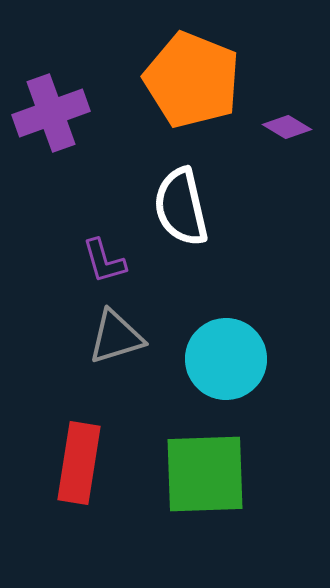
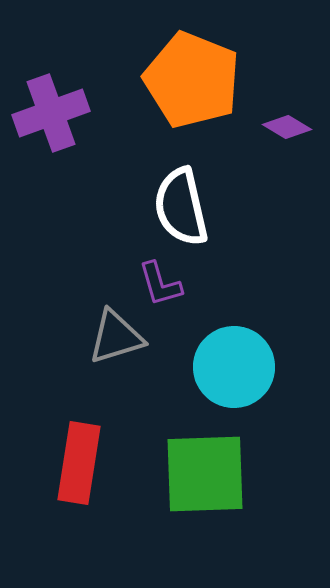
purple L-shape: moved 56 px right, 23 px down
cyan circle: moved 8 px right, 8 px down
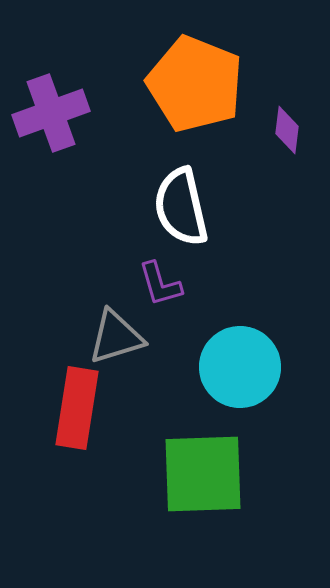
orange pentagon: moved 3 px right, 4 px down
purple diamond: moved 3 px down; rotated 66 degrees clockwise
cyan circle: moved 6 px right
red rectangle: moved 2 px left, 55 px up
green square: moved 2 px left
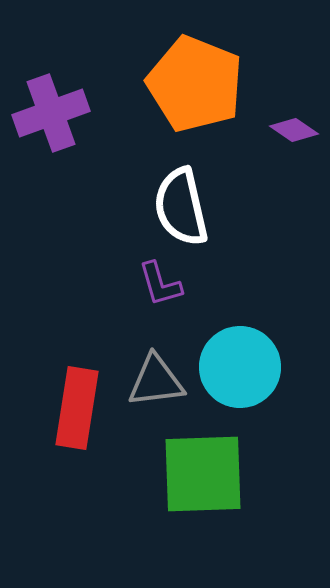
purple diamond: moved 7 px right; rotated 63 degrees counterclockwise
gray triangle: moved 40 px right, 44 px down; rotated 10 degrees clockwise
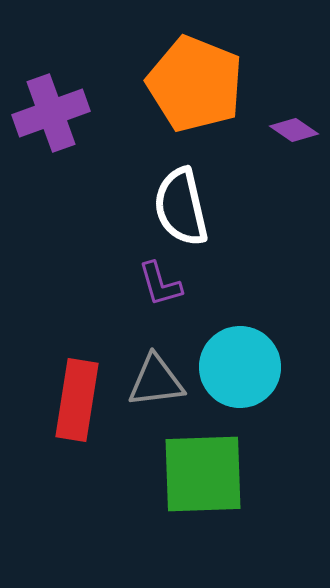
red rectangle: moved 8 px up
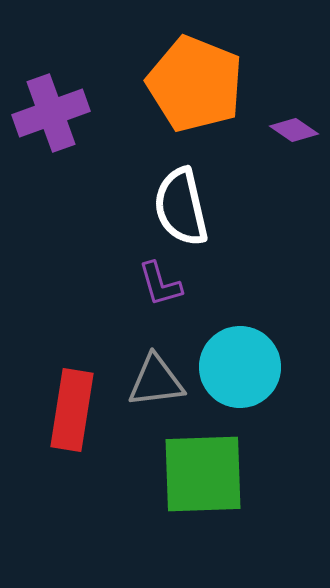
red rectangle: moved 5 px left, 10 px down
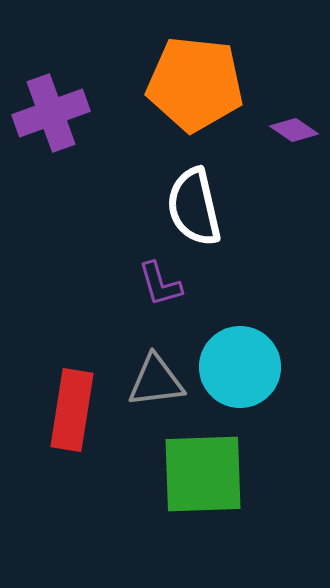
orange pentagon: rotated 16 degrees counterclockwise
white semicircle: moved 13 px right
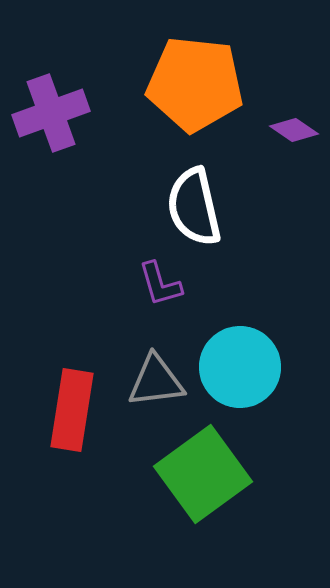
green square: rotated 34 degrees counterclockwise
